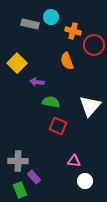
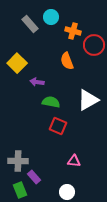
gray rectangle: rotated 36 degrees clockwise
white triangle: moved 2 px left, 6 px up; rotated 20 degrees clockwise
white circle: moved 18 px left, 11 px down
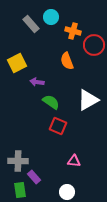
gray rectangle: moved 1 px right
yellow square: rotated 18 degrees clockwise
green semicircle: rotated 24 degrees clockwise
green rectangle: rotated 14 degrees clockwise
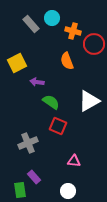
cyan circle: moved 1 px right, 1 px down
red circle: moved 1 px up
white triangle: moved 1 px right, 1 px down
gray cross: moved 10 px right, 18 px up; rotated 24 degrees counterclockwise
white circle: moved 1 px right, 1 px up
